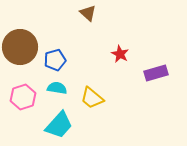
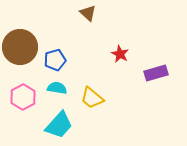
pink hexagon: rotated 10 degrees counterclockwise
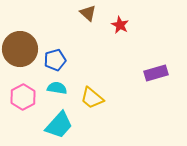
brown circle: moved 2 px down
red star: moved 29 px up
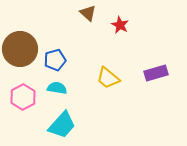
yellow trapezoid: moved 16 px right, 20 px up
cyan trapezoid: moved 3 px right
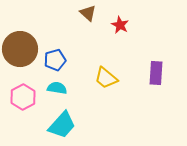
purple rectangle: rotated 70 degrees counterclockwise
yellow trapezoid: moved 2 px left
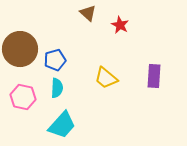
purple rectangle: moved 2 px left, 3 px down
cyan semicircle: rotated 84 degrees clockwise
pink hexagon: rotated 20 degrees counterclockwise
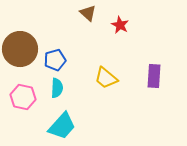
cyan trapezoid: moved 1 px down
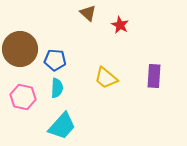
blue pentagon: rotated 20 degrees clockwise
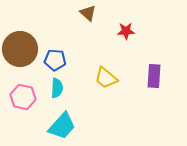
red star: moved 6 px right, 6 px down; rotated 30 degrees counterclockwise
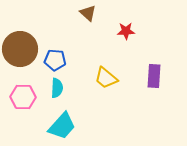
pink hexagon: rotated 10 degrees counterclockwise
